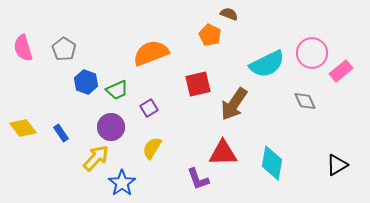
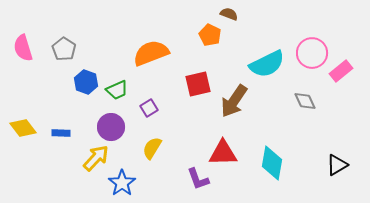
brown arrow: moved 3 px up
blue rectangle: rotated 54 degrees counterclockwise
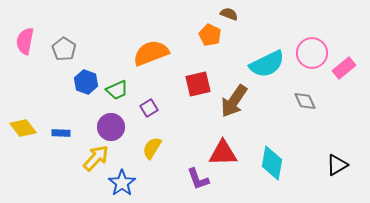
pink semicircle: moved 2 px right, 7 px up; rotated 28 degrees clockwise
pink rectangle: moved 3 px right, 3 px up
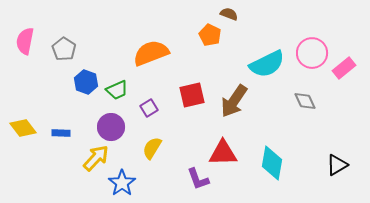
red square: moved 6 px left, 11 px down
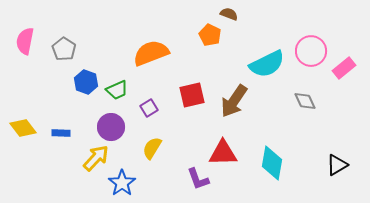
pink circle: moved 1 px left, 2 px up
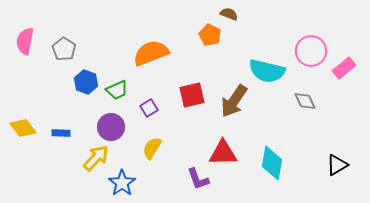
cyan semicircle: moved 7 px down; rotated 39 degrees clockwise
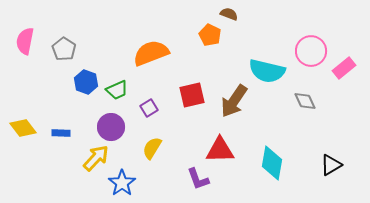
red triangle: moved 3 px left, 3 px up
black triangle: moved 6 px left
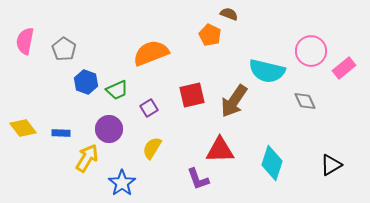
purple circle: moved 2 px left, 2 px down
yellow arrow: moved 9 px left; rotated 12 degrees counterclockwise
cyan diamond: rotated 8 degrees clockwise
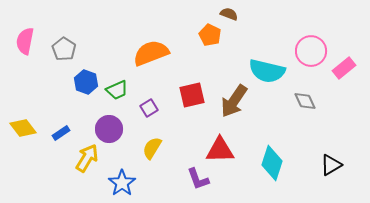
blue rectangle: rotated 36 degrees counterclockwise
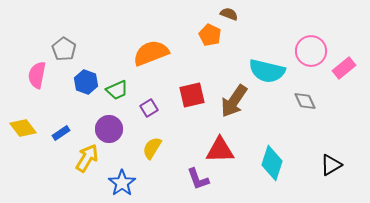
pink semicircle: moved 12 px right, 34 px down
